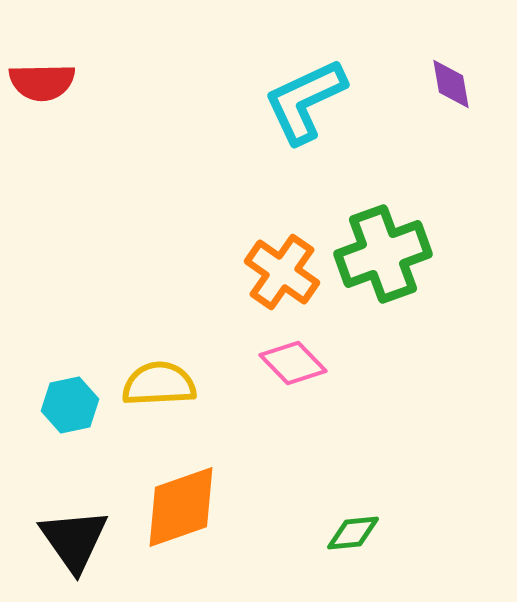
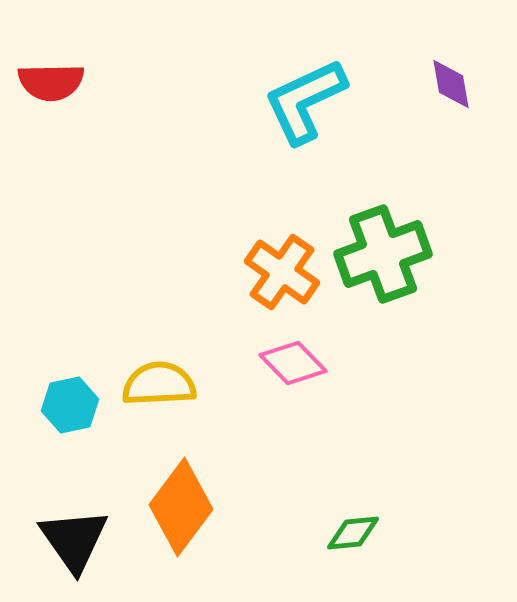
red semicircle: moved 9 px right
orange diamond: rotated 34 degrees counterclockwise
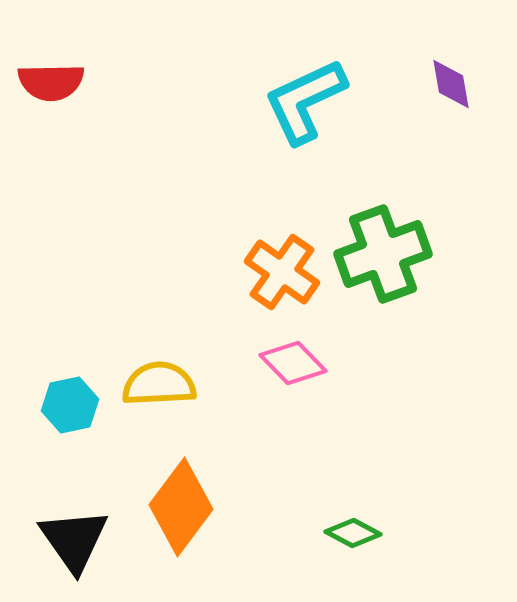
green diamond: rotated 34 degrees clockwise
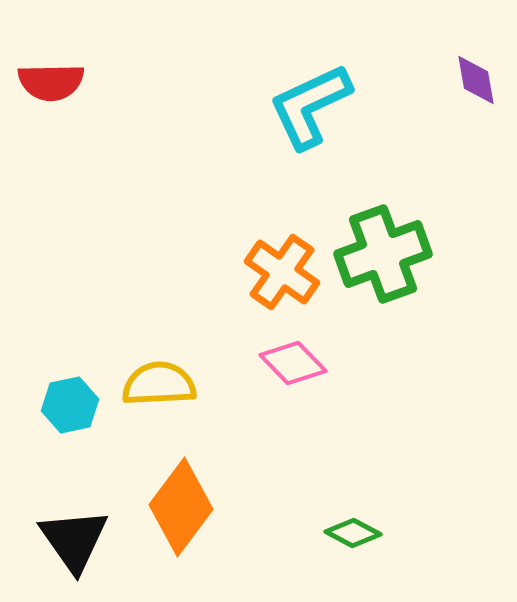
purple diamond: moved 25 px right, 4 px up
cyan L-shape: moved 5 px right, 5 px down
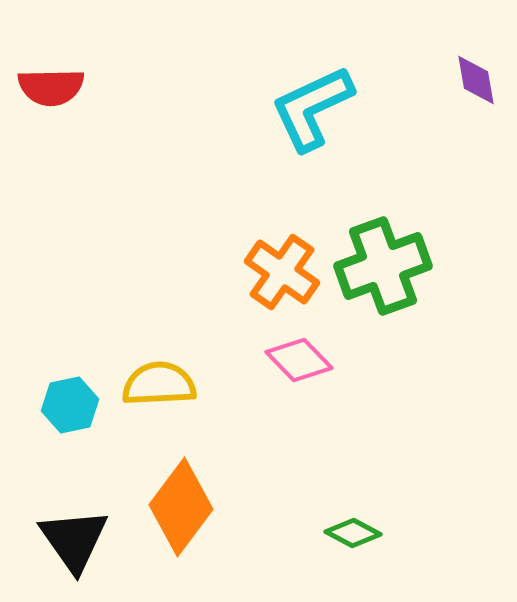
red semicircle: moved 5 px down
cyan L-shape: moved 2 px right, 2 px down
green cross: moved 12 px down
pink diamond: moved 6 px right, 3 px up
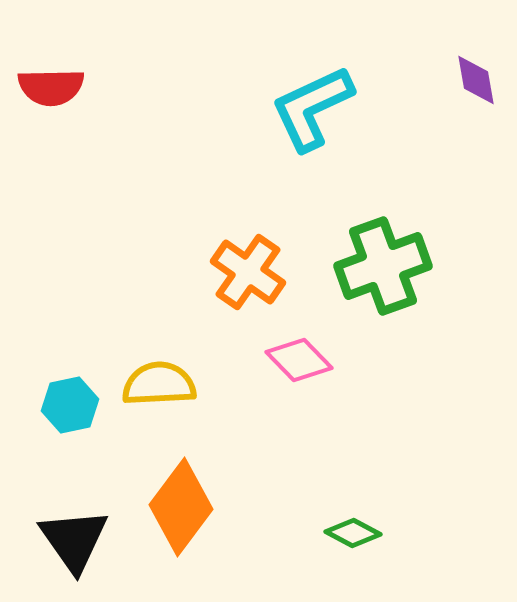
orange cross: moved 34 px left
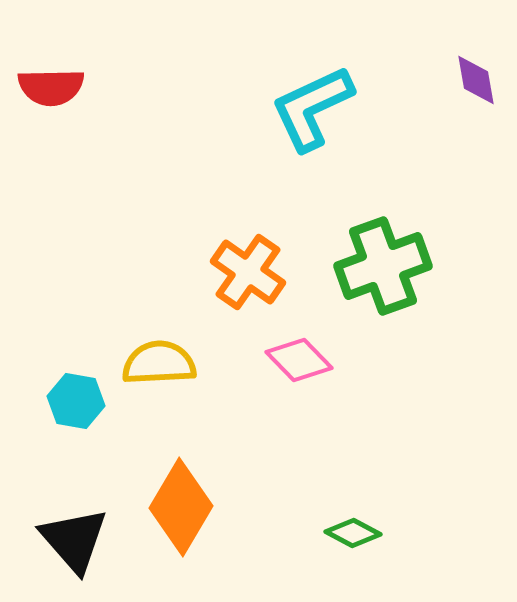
yellow semicircle: moved 21 px up
cyan hexagon: moved 6 px right, 4 px up; rotated 22 degrees clockwise
orange diamond: rotated 6 degrees counterclockwise
black triangle: rotated 6 degrees counterclockwise
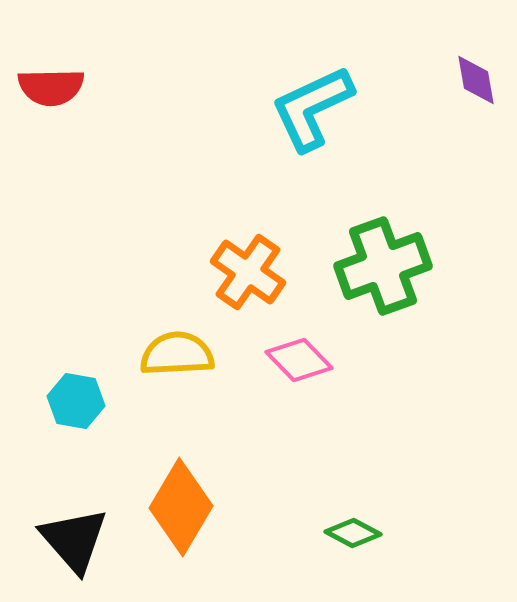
yellow semicircle: moved 18 px right, 9 px up
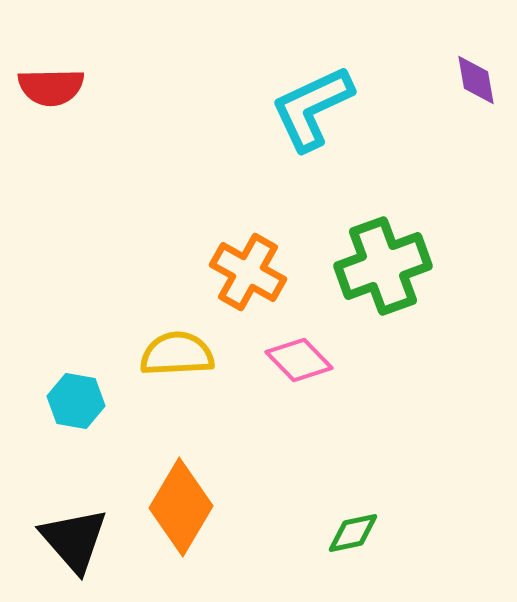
orange cross: rotated 6 degrees counterclockwise
green diamond: rotated 40 degrees counterclockwise
